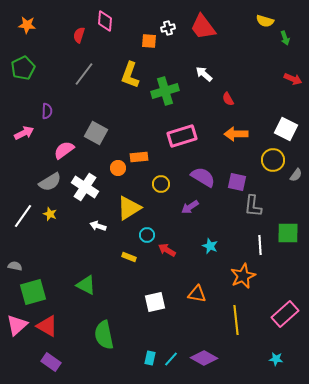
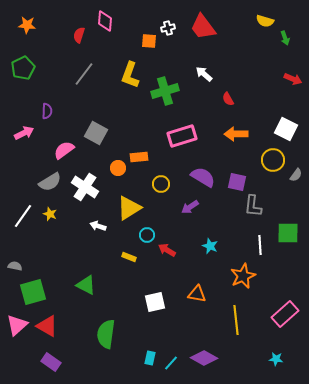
green semicircle at (104, 335): moved 2 px right, 1 px up; rotated 20 degrees clockwise
cyan line at (171, 359): moved 4 px down
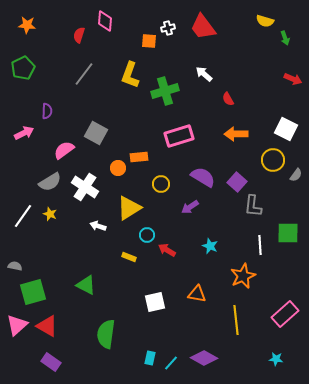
pink rectangle at (182, 136): moved 3 px left
purple square at (237, 182): rotated 30 degrees clockwise
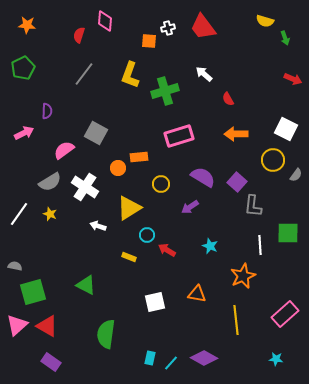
white line at (23, 216): moved 4 px left, 2 px up
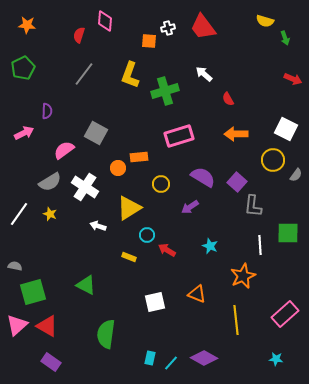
orange triangle at (197, 294): rotated 12 degrees clockwise
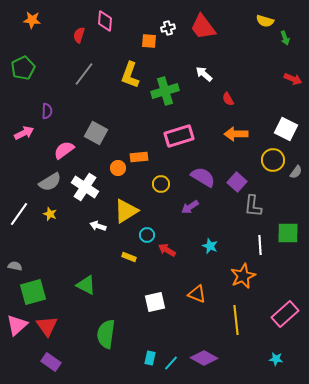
orange star at (27, 25): moved 5 px right, 5 px up
gray semicircle at (296, 175): moved 3 px up
yellow triangle at (129, 208): moved 3 px left, 3 px down
red triangle at (47, 326): rotated 25 degrees clockwise
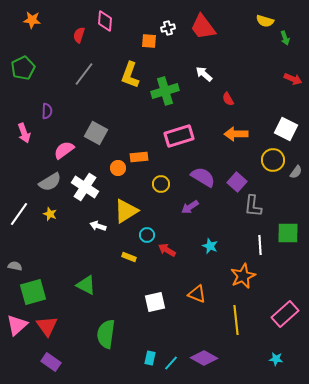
pink arrow at (24, 133): rotated 96 degrees clockwise
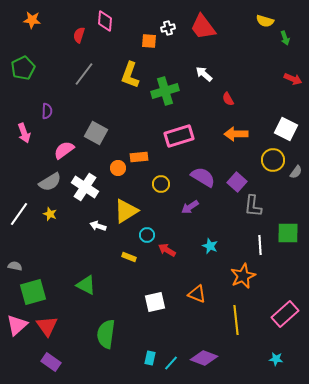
purple diamond at (204, 358): rotated 8 degrees counterclockwise
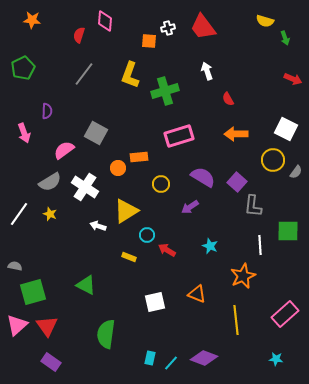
white arrow at (204, 74): moved 3 px right, 3 px up; rotated 30 degrees clockwise
green square at (288, 233): moved 2 px up
